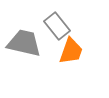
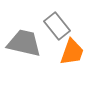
orange trapezoid: moved 1 px right, 1 px down
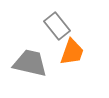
gray trapezoid: moved 6 px right, 20 px down
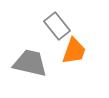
orange trapezoid: moved 2 px right, 1 px up
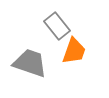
gray trapezoid: rotated 6 degrees clockwise
